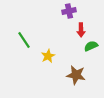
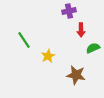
green semicircle: moved 2 px right, 2 px down
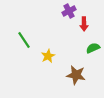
purple cross: rotated 16 degrees counterclockwise
red arrow: moved 3 px right, 6 px up
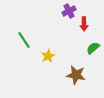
green semicircle: rotated 16 degrees counterclockwise
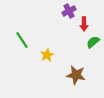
green line: moved 2 px left
green semicircle: moved 6 px up
yellow star: moved 1 px left, 1 px up
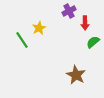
red arrow: moved 1 px right, 1 px up
yellow star: moved 8 px left, 27 px up
brown star: rotated 18 degrees clockwise
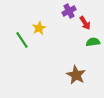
red arrow: rotated 32 degrees counterclockwise
green semicircle: rotated 32 degrees clockwise
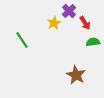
purple cross: rotated 16 degrees counterclockwise
yellow star: moved 15 px right, 5 px up
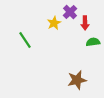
purple cross: moved 1 px right, 1 px down
red arrow: rotated 32 degrees clockwise
green line: moved 3 px right
brown star: moved 1 px right, 5 px down; rotated 30 degrees clockwise
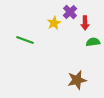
green line: rotated 36 degrees counterclockwise
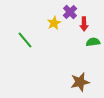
red arrow: moved 1 px left, 1 px down
green line: rotated 30 degrees clockwise
brown star: moved 3 px right, 2 px down
